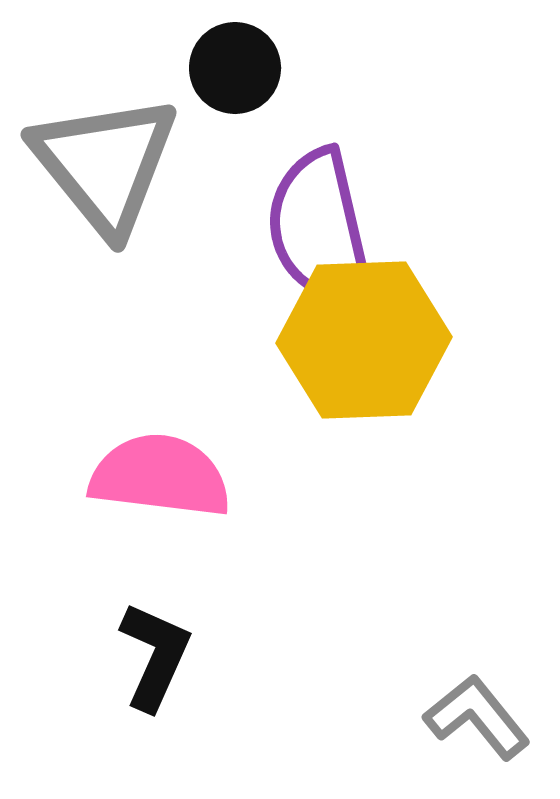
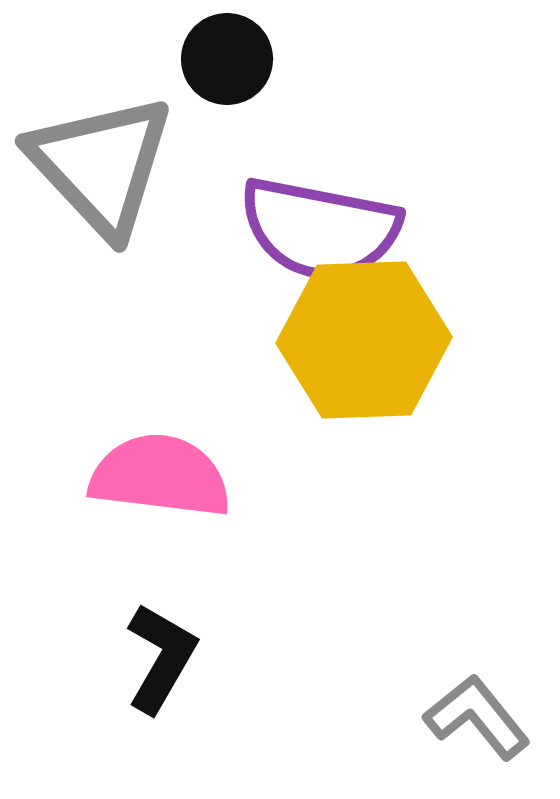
black circle: moved 8 px left, 9 px up
gray triangle: moved 4 px left, 1 px down; rotated 4 degrees counterclockwise
purple semicircle: rotated 66 degrees counterclockwise
black L-shape: moved 6 px right, 2 px down; rotated 6 degrees clockwise
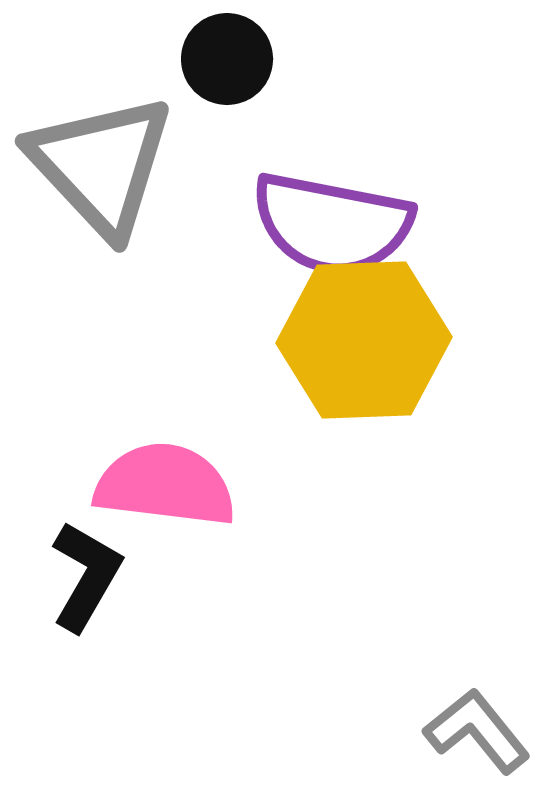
purple semicircle: moved 12 px right, 5 px up
pink semicircle: moved 5 px right, 9 px down
black L-shape: moved 75 px left, 82 px up
gray L-shape: moved 14 px down
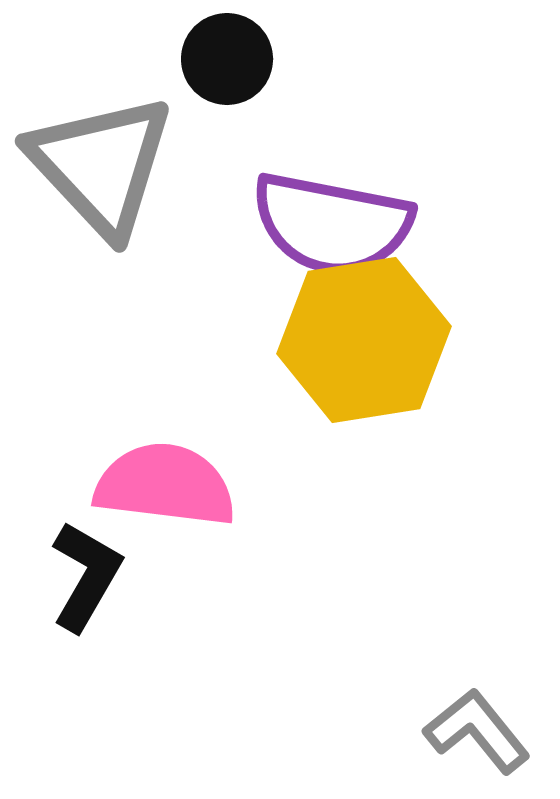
yellow hexagon: rotated 7 degrees counterclockwise
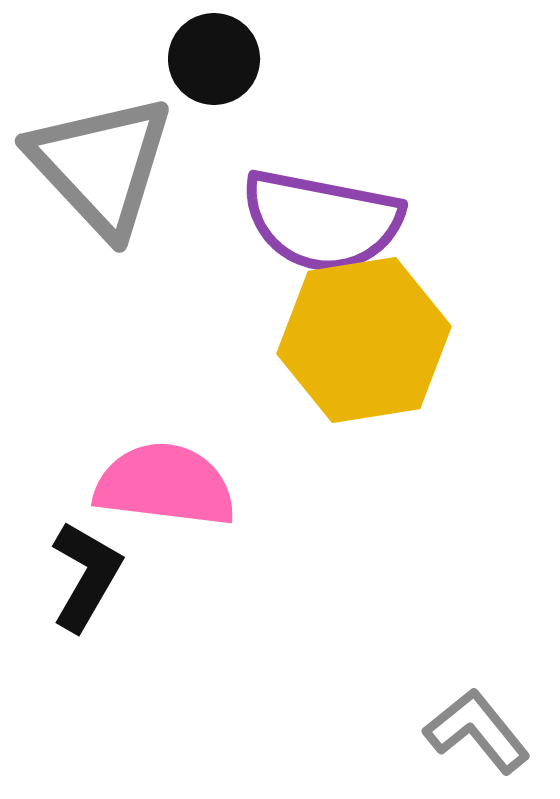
black circle: moved 13 px left
purple semicircle: moved 10 px left, 3 px up
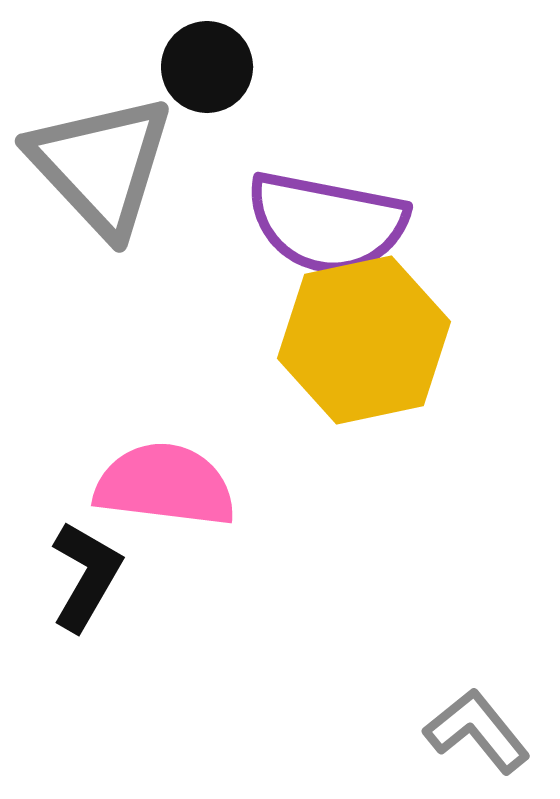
black circle: moved 7 px left, 8 px down
purple semicircle: moved 5 px right, 2 px down
yellow hexagon: rotated 3 degrees counterclockwise
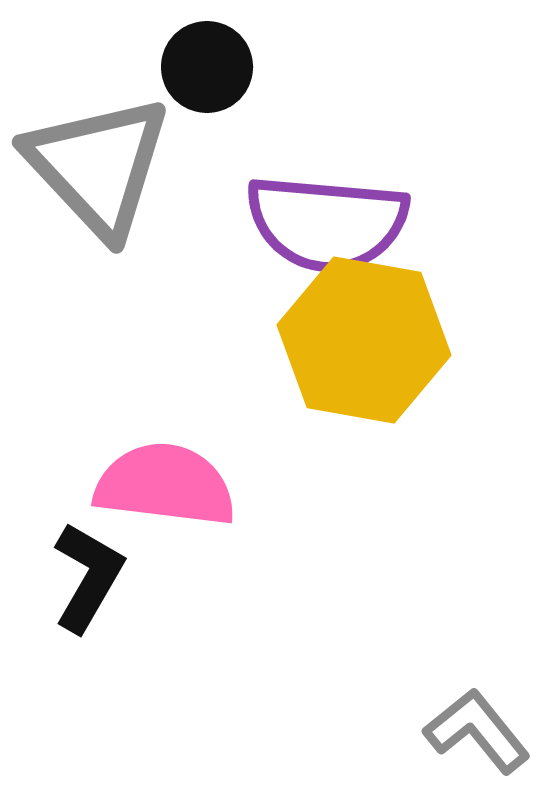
gray triangle: moved 3 px left, 1 px down
purple semicircle: rotated 6 degrees counterclockwise
yellow hexagon: rotated 22 degrees clockwise
black L-shape: moved 2 px right, 1 px down
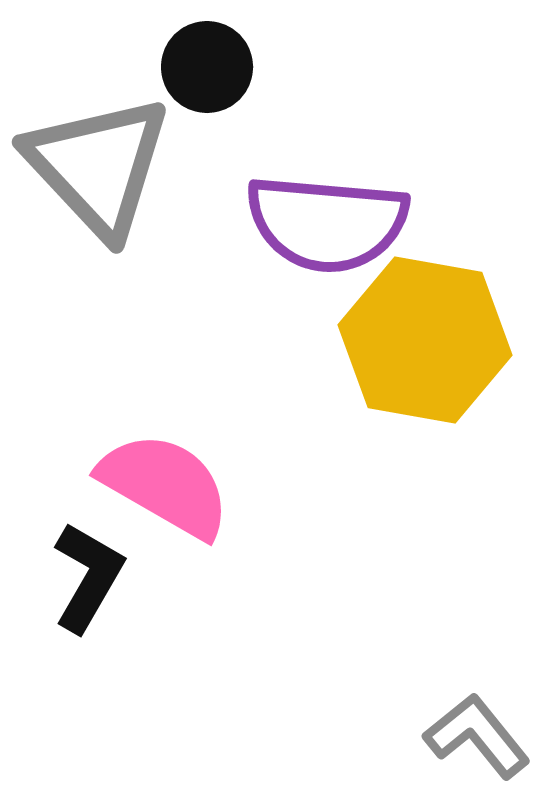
yellow hexagon: moved 61 px right
pink semicircle: rotated 23 degrees clockwise
gray L-shape: moved 5 px down
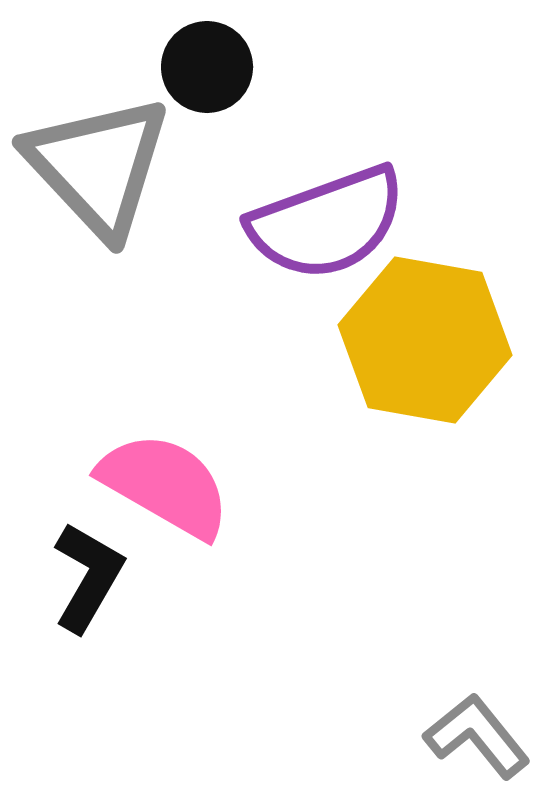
purple semicircle: rotated 25 degrees counterclockwise
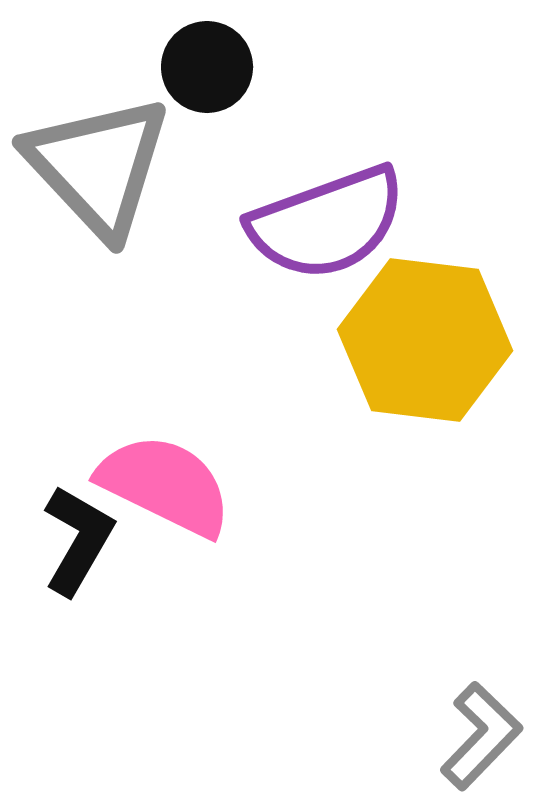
yellow hexagon: rotated 3 degrees counterclockwise
pink semicircle: rotated 4 degrees counterclockwise
black L-shape: moved 10 px left, 37 px up
gray L-shape: moved 4 px right; rotated 83 degrees clockwise
